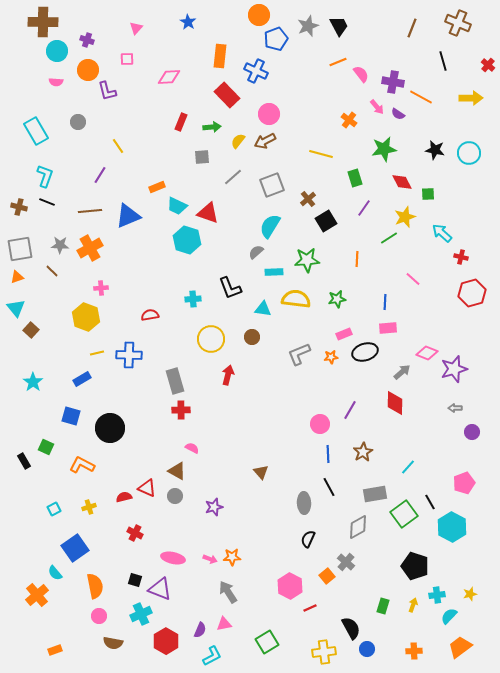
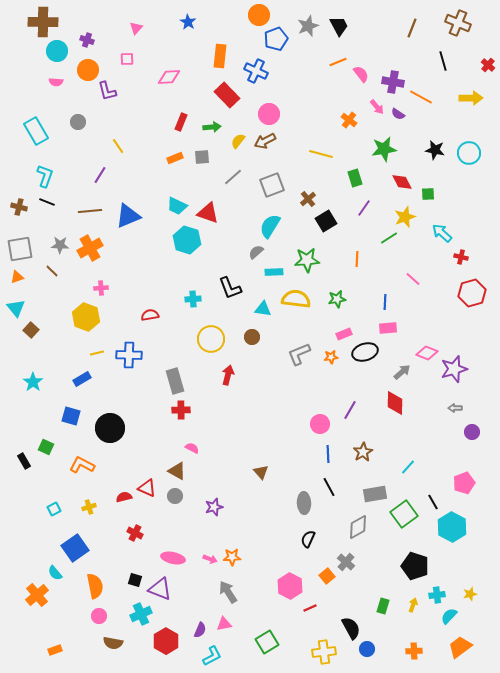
orange rectangle at (157, 187): moved 18 px right, 29 px up
black line at (430, 502): moved 3 px right
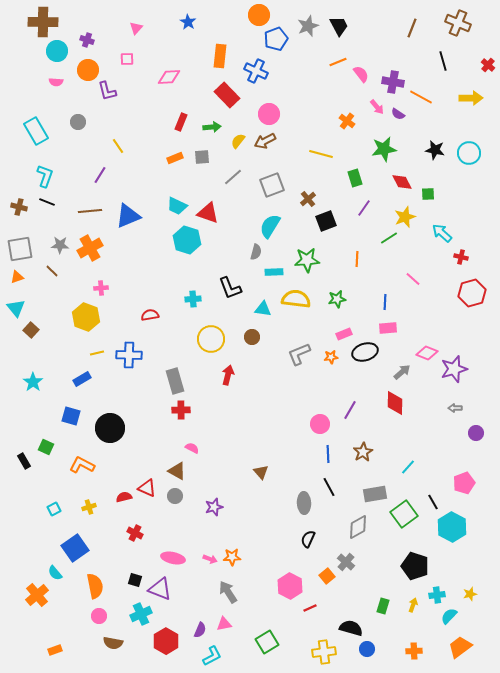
orange cross at (349, 120): moved 2 px left, 1 px down
black square at (326, 221): rotated 10 degrees clockwise
gray semicircle at (256, 252): rotated 147 degrees clockwise
purple circle at (472, 432): moved 4 px right, 1 px down
black semicircle at (351, 628): rotated 45 degrees counterclockwise
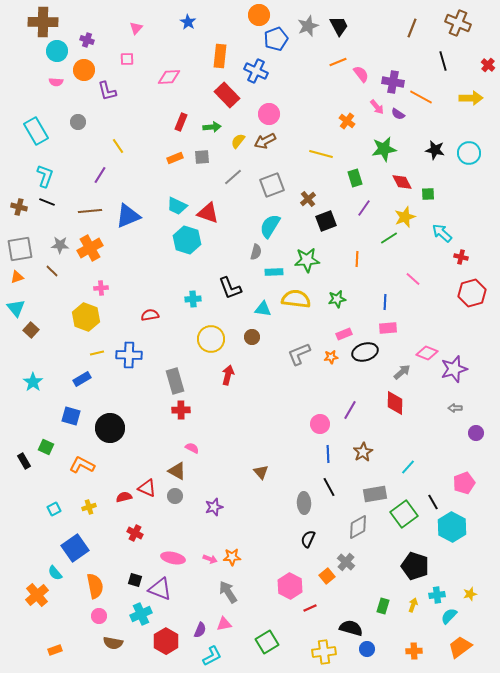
orange circle at (88, 70): moved 4 px left
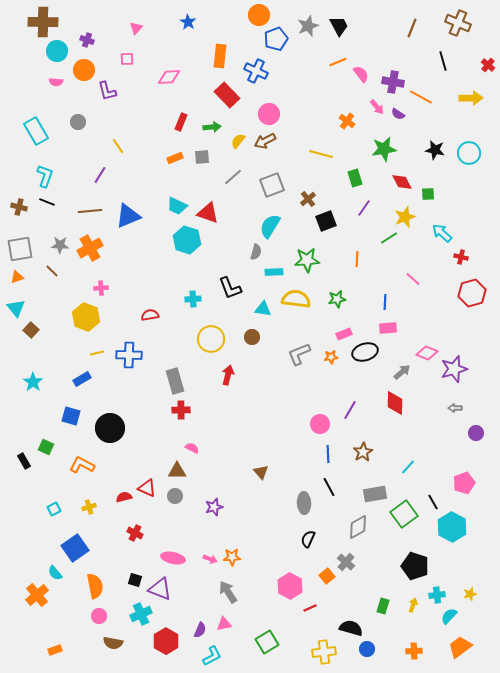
brown triangle at (177, 471): rotated 30 degrees counterclockwise
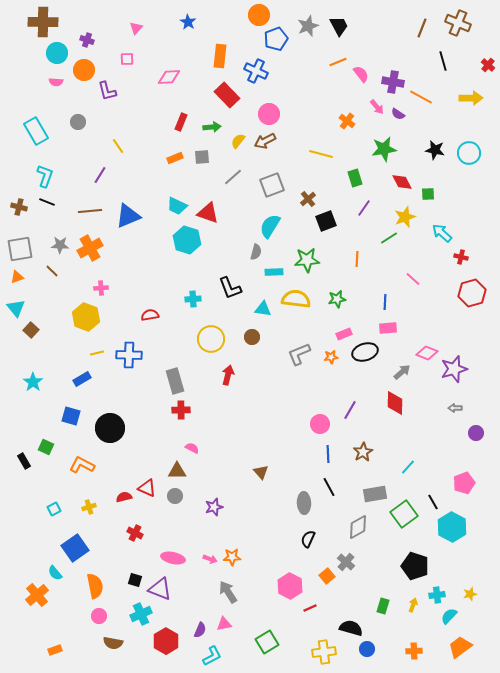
brown line at (412, 28): moved 10 px right
cyan circle at (57, 51): moved 2 px down
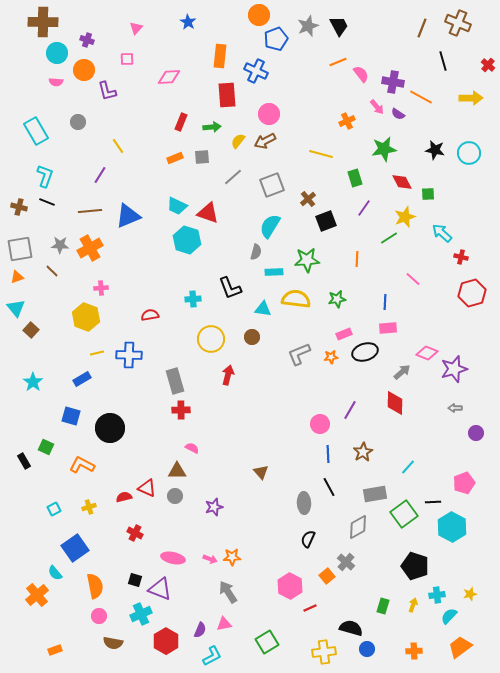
red rectangle at (227, 95): rotated 40 degrees clockwise
orange cross at (347, 121): rotated 28 degrees clockwise
black line at (433, 502): rotated 63 degrees counterclockwise
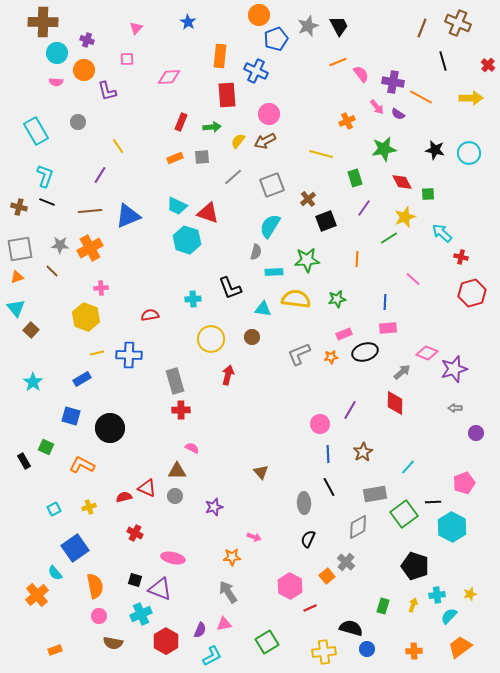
pink arrow at (210, 559): moved 44 px right, 22 px up
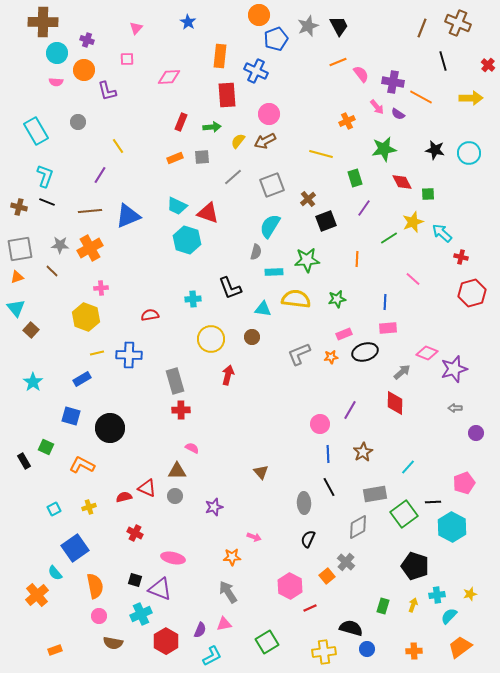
yellow star at (405, 217): moved 8 px right, 5 px down
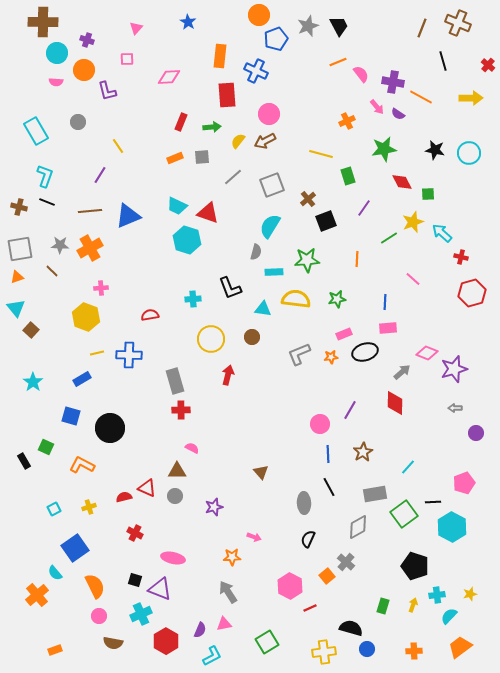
green rectangle at (355, 178): moved 7 px left, 2 px up
orange semicircle at (95, 586): rotated 15 degrees counterclockwise
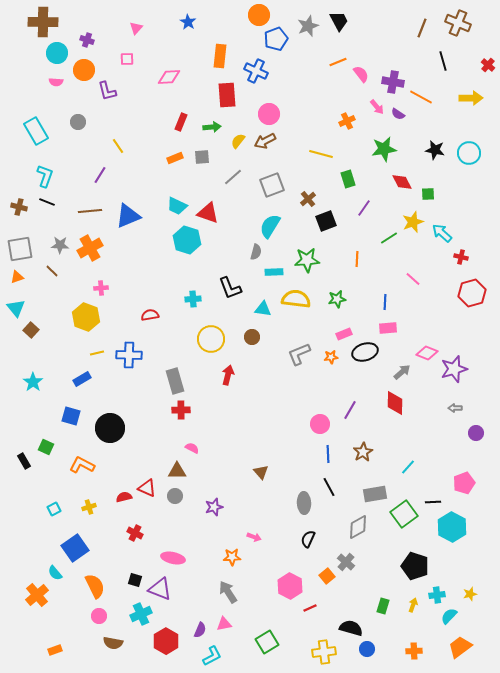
black trapezoid at (339, 26): moved 5 px up
green rectangle at (348, 176): moved 3 px down
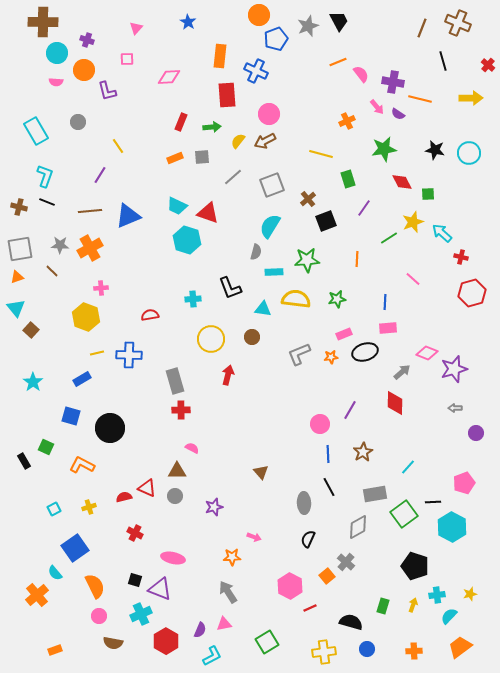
orange line at (421, 97): moved 1 px left, 2 px down; rotated 15 degrees counterclockwise
black semicircle at (351, 628): moved 6 px up
